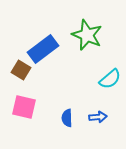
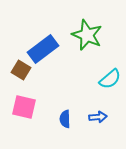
blue semicircle: moved 2 px left, 1 px down
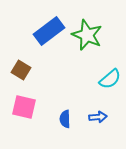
blue rectangle: moved 6 px right, 18 px up
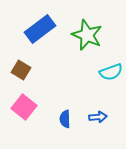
blue rectangle: moved 9 px left, 2 px up
cyan semicircle: moved 1 px right, 7 px up; rotated 20 degrees clockwise
pink square: rotated 25 degrees clockwise
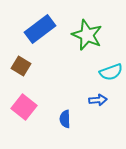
brown square: moved 4 px up
blue arrow: moved 17 px up
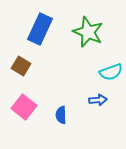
blue rectangle: rotated 28 degrees counterclockwise
green star: moved 1 px right, 3 px up
blue semicircle: moved 4 px left, 4 px up
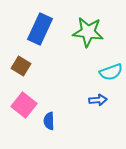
green star: rotated 16 degrees counterclockwise
pink square: moved 2 px up
blue semicircle: moved 12 px left, 6 px down
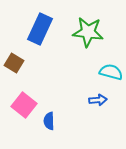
brown square: moved 7 px left, 3 px up
cyan semicircle: rotated 145 degrees counterclockwise
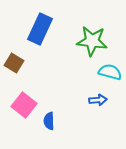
green star: moved 4 px right, 9 px down
cyan semicircle: moved 1 px left
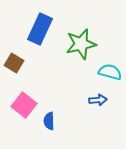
green star: moved 11 px left, 3 px down; rotated 20 degrees counterclockwise
